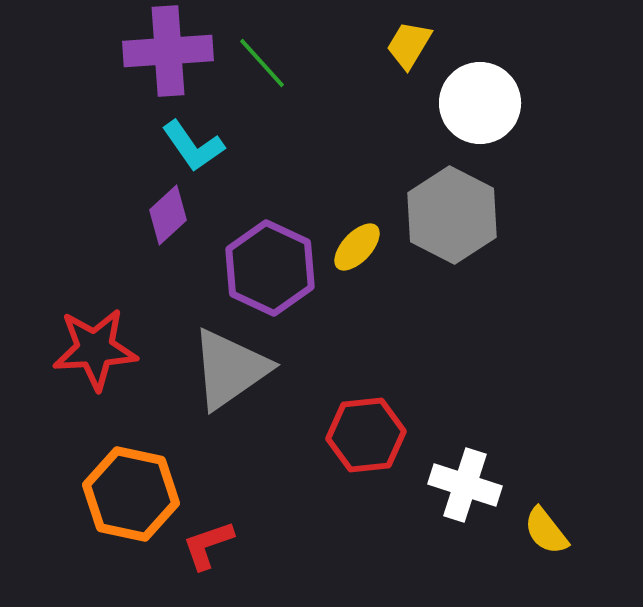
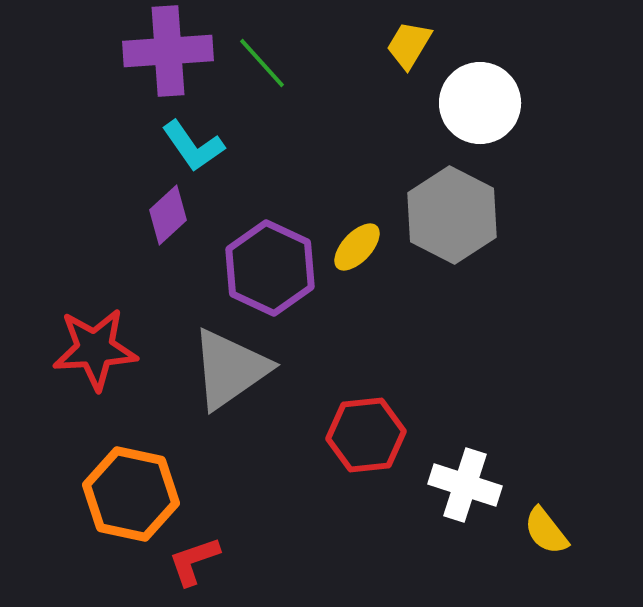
red L-shape: moved 14 px left, 16 px down
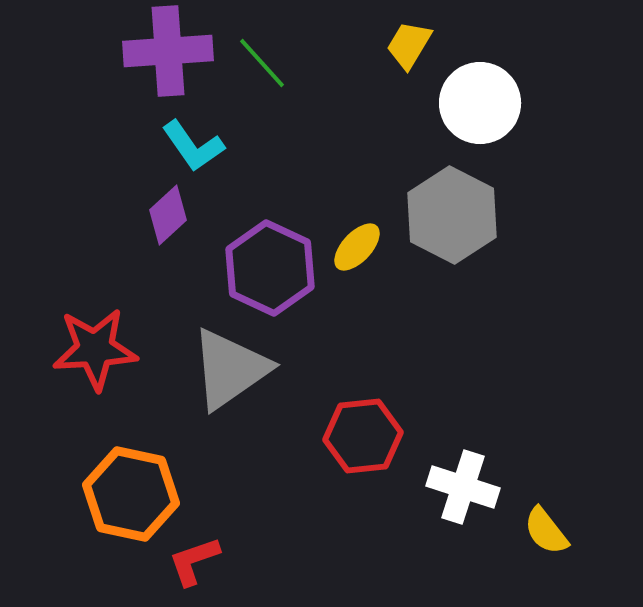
red hexagon: moved 3 px left, 1 px down
white cross: moved 2 px left, 2 px down
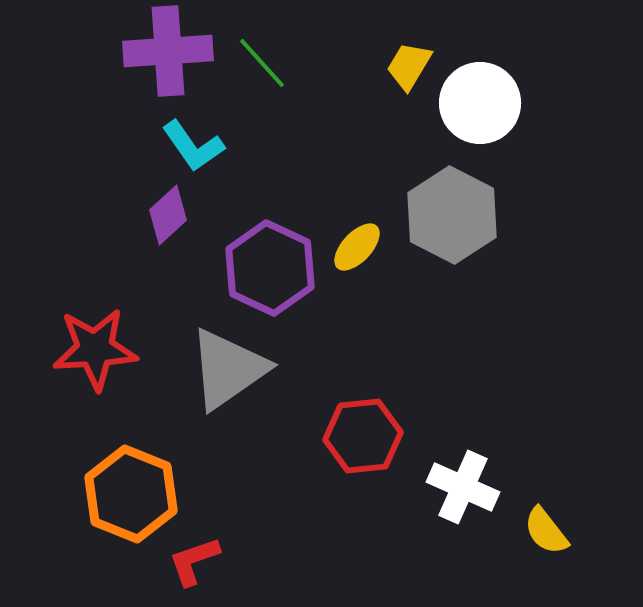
yellow trapezoid: moved 21 px down
gray triangle: moved 2 px left
white cross: rotated 6 degrees clockwise
orange hexagon: rotated 10 degrees clockwise
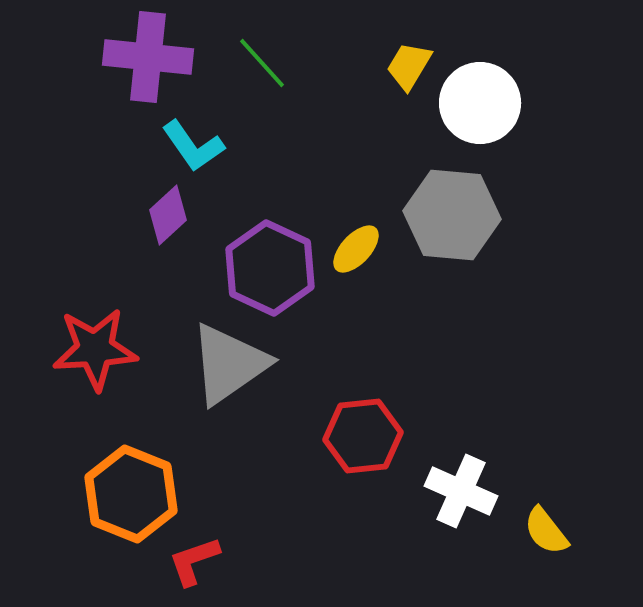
purple cross: moved 20 px left, 6 px down; rotated 10 degrees clockwise
gray hexagon: rotated 22 degrees counterclockwise
yellow ellipse: moved 1 px left, 2 px down
gray triangle: moved 1 px right, 5 px up
white cross: moved 2 px left, 4 px down
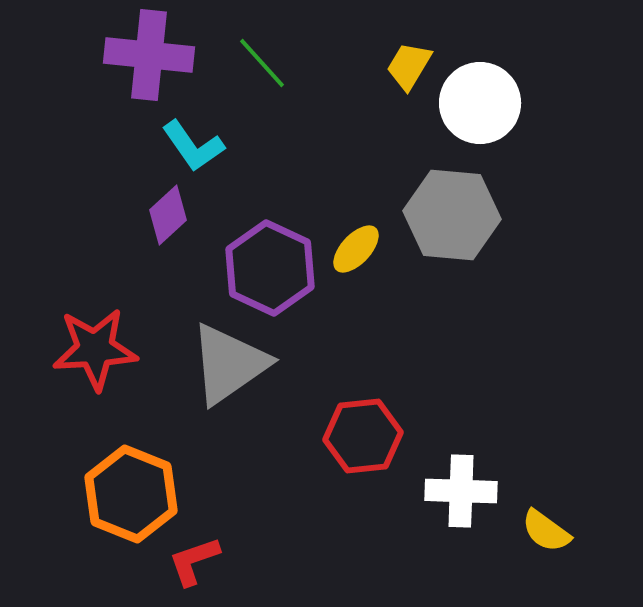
purple cross: moved 1 px right, 2 px up
white cross: rotated 22 degrees counterclockwise
yellow semicircle: rotated 16 degrees counterclockwise
